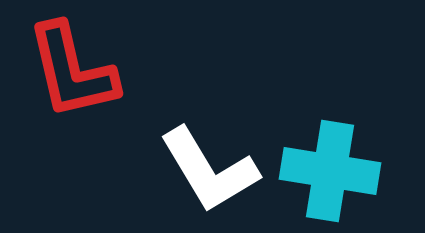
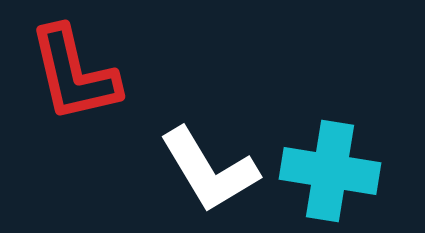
red L-shape: moved 2 px right, 3 px down
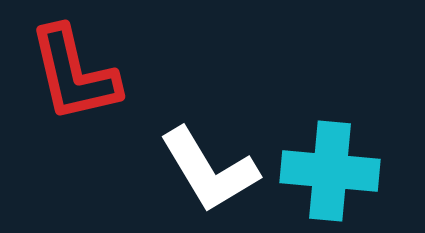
cyan cross: rotated 4 degrees counterclockwise
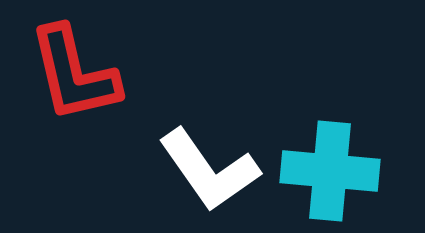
white L-shape: rotated 4 degrees counterclockwise
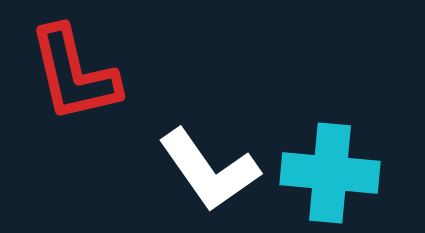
cyan cross: moved 2 px down
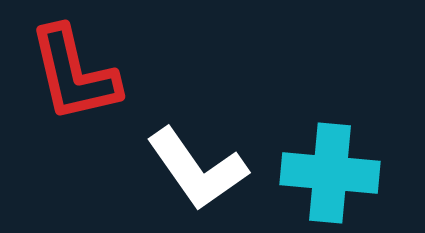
white L-shape: moved 12 px left, 1 px up
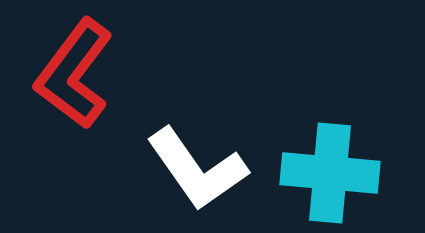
red L-shape: rotated 50 degrees clockwise
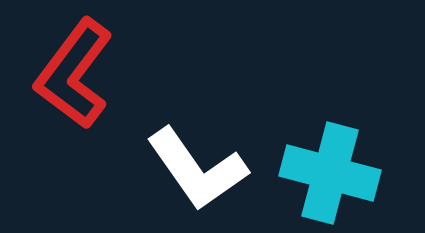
cyan cross: rotated 10 degrees clockwise
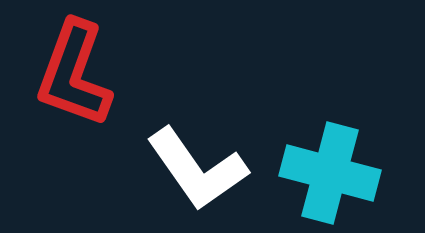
red L-shape: rotated 17 degrees counterclockwise
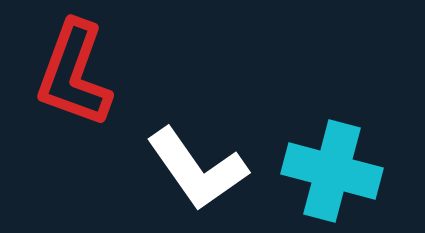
cyan cross: moved 2 px right, 2 px up
